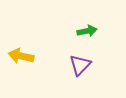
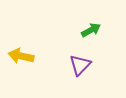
green arrow: moved 4 px right, 1 px up; rotated 18 degrees counterclockwise
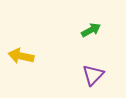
purple triangle: moved 13 px right, 10 px down
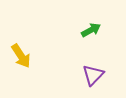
yellow arrow: rotated 135 degrees counterclockwise
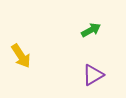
purple triangle: rotated 15 degrees clockwise
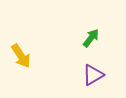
green arrow: moved 8 px down; rotated 24 degrees counterclockwise
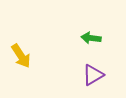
green arrow: rotated 120 degrees counterclockwise
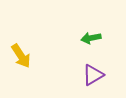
green arrow: rotated 18 degrees counterclockwise
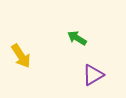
green arrow: moved 14 px left; rotated 42 degrees clockwise
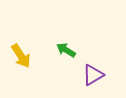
green arrow: moved 11 px left, 12 px down
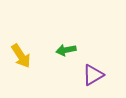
green arrow: rotated 42 degrees counterclockwise
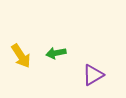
green arrow: moved 10 px left, 3 px down
